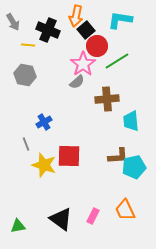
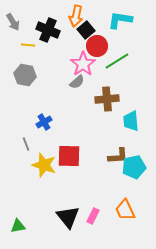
black triangle: moved 7 px right, 2 px up; rotated 15 degrees clockwise
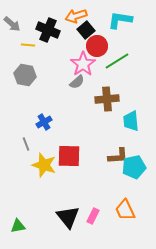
orange arrow: rotated 60 degrees clockwise
gray arrow: moved 1 px left, 2 px down; rotated 18 degrees counterclockwise
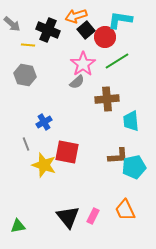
red circle: moved 8 px right, 9 px up
red square: moved 2 px left, 4 px up; rotated 10 degrees clockwise
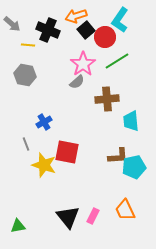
cyan L-shape: rotated 65 degrees counterclockwise
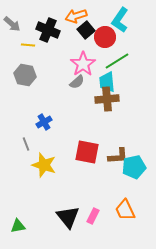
cyan trapezoid: moved 24 px left, 39 px up
red square: moved 20 px right
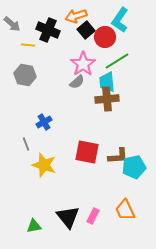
green triangle: moved 16 px right
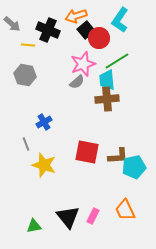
red circle: moved 6 px left, 1 px down
pink star: rotated 15 degrees clockwise
cyan trapezoid: moved 2 px up
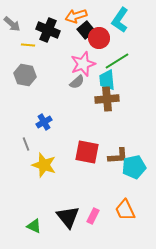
green triangle: rotated 35 degrees clockwise
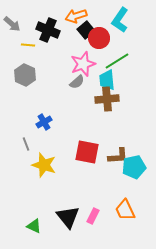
gray hexagon: rotated 15 degrees clockwise
